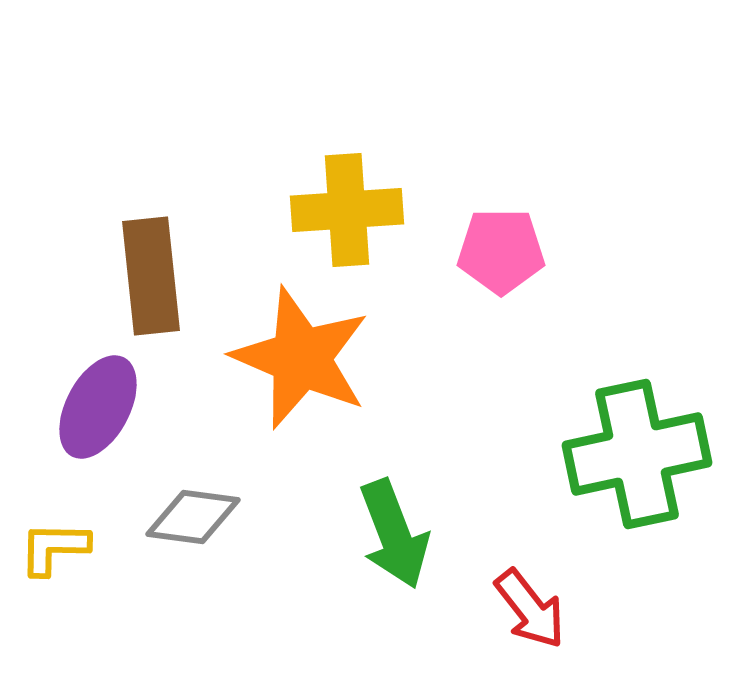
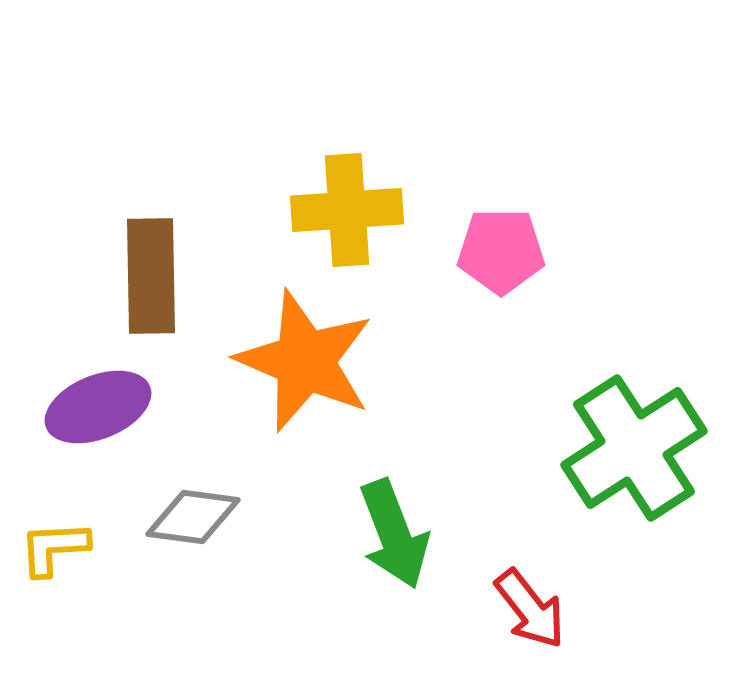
brown rectangle: rotated 5 degrees clockwise
orange star: moved 4 px right, 3 px down
purple ellipse: rotated 40 degrees clockwise
green cross: moved 3 px left, 6 px up; rotated 21 degrees counterclockwise
yellow L-shape: rotated 4 degrees counterclockwise
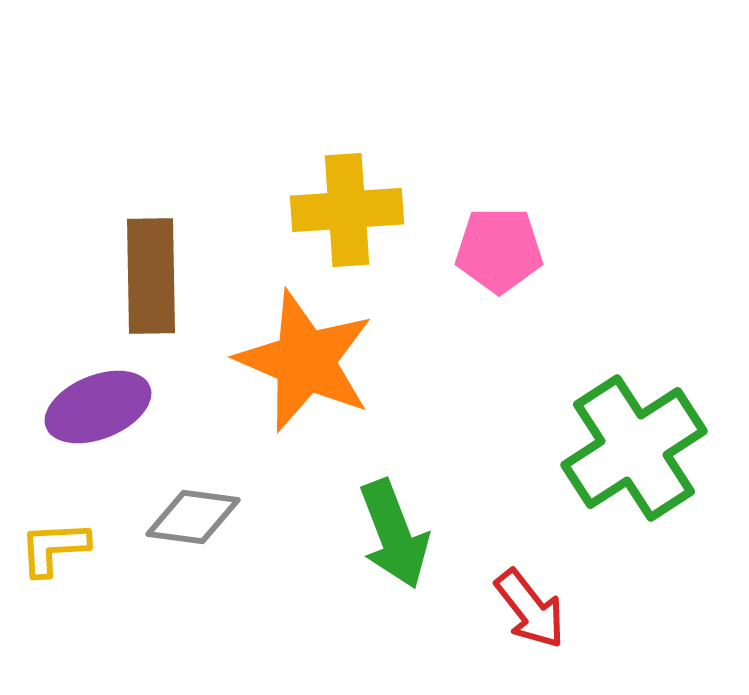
pink pentagon: moved 2 px left, 1 px up
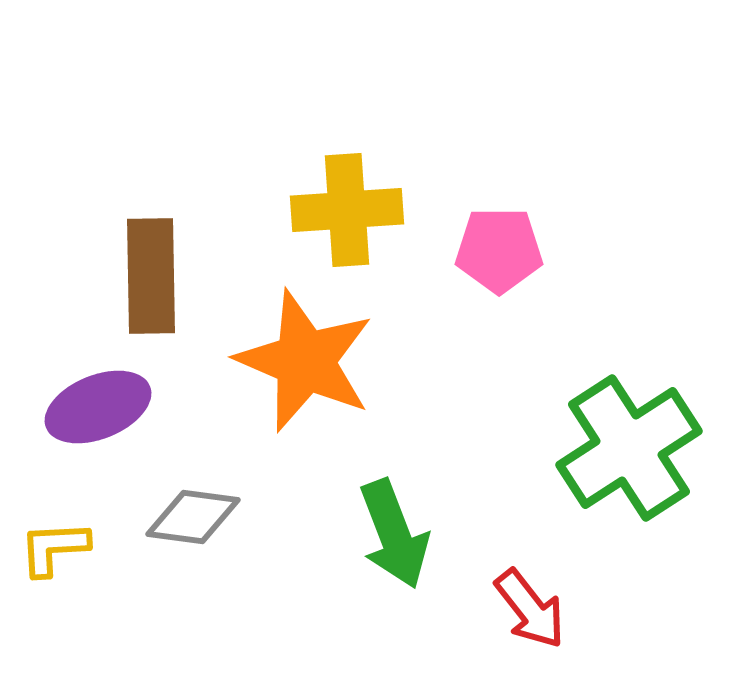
green cross: moved 5 px left
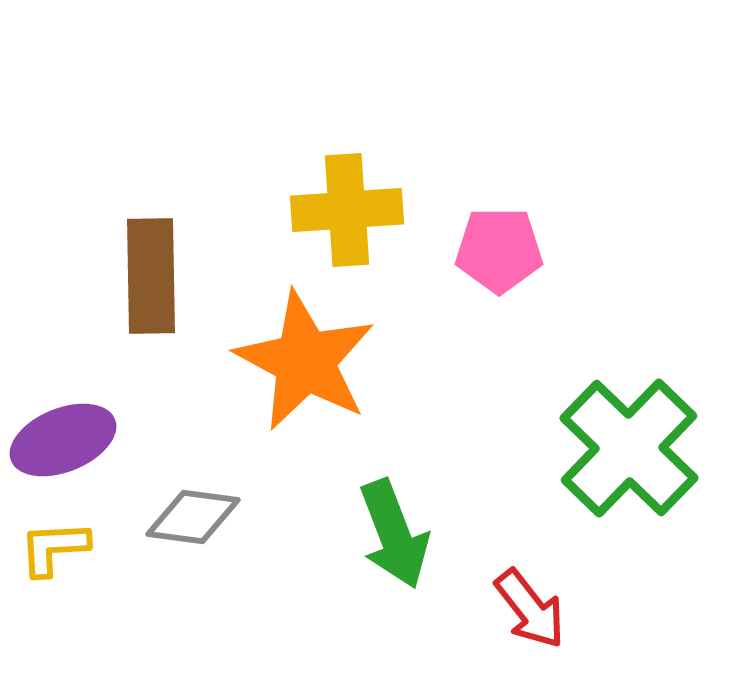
orange star: rotated 5 degrees clockwise
purple ellipse: moved 35 px left, 33 px down
green cross: rotated 13 degrees counterclockwise
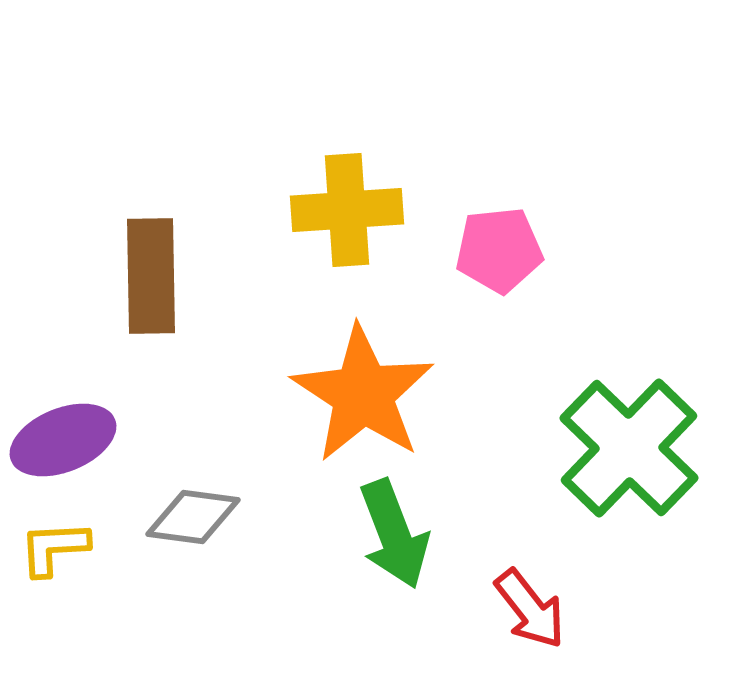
pink pentagon: rotated 6 degrees counterclockwise
orange star: moved 58 px right, 33 px down; rotated 5 degrees clockwise
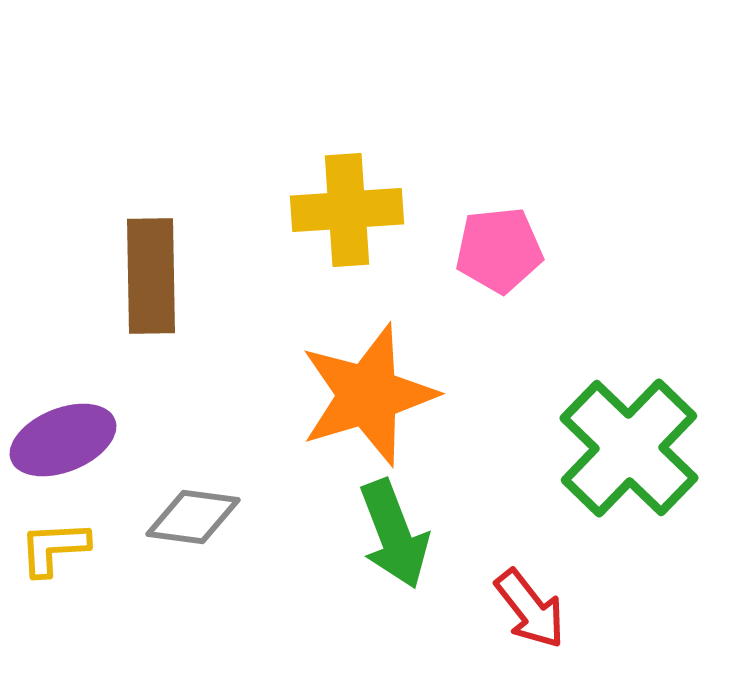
orange star: moved 5 px right, 1 px down; rotated 22 degrees clockwise
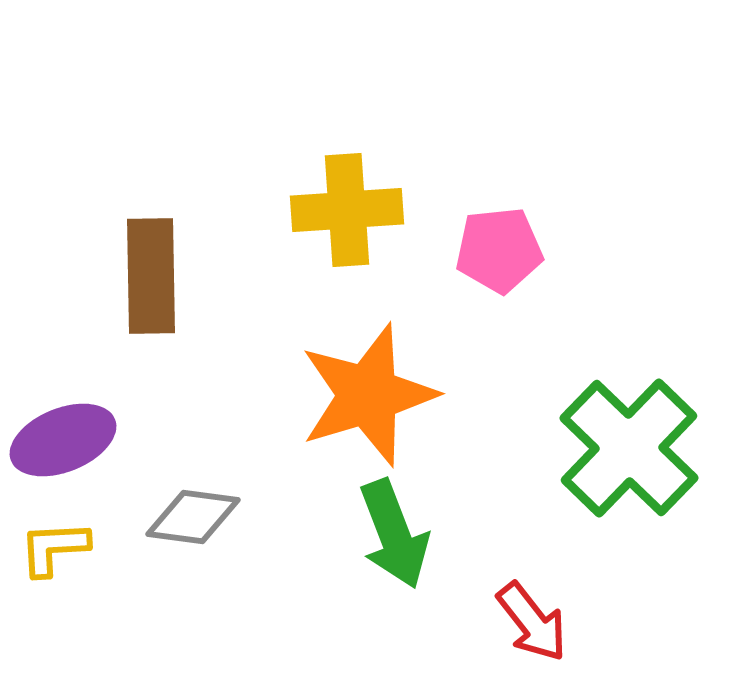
red arrow: moved 2 px right, 13 px down
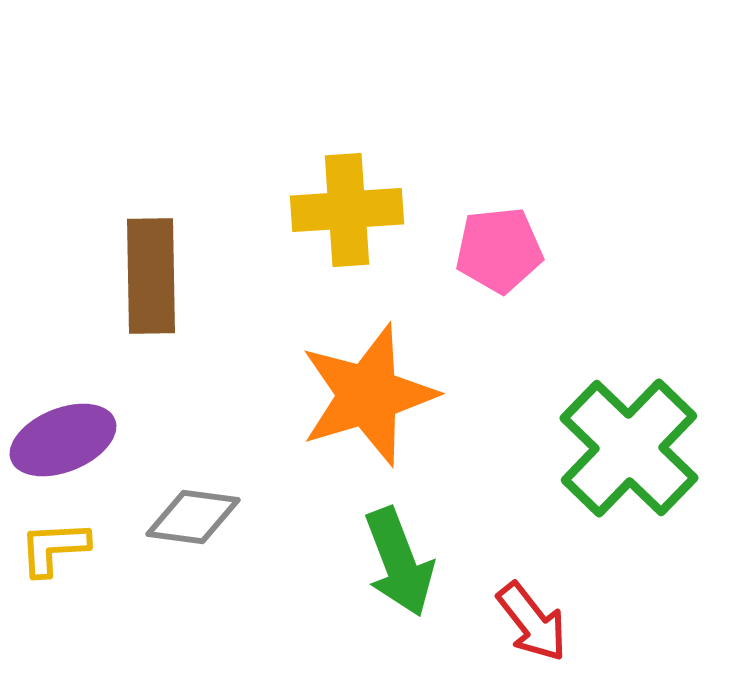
green arrow: moved 5 px right, 28 px down
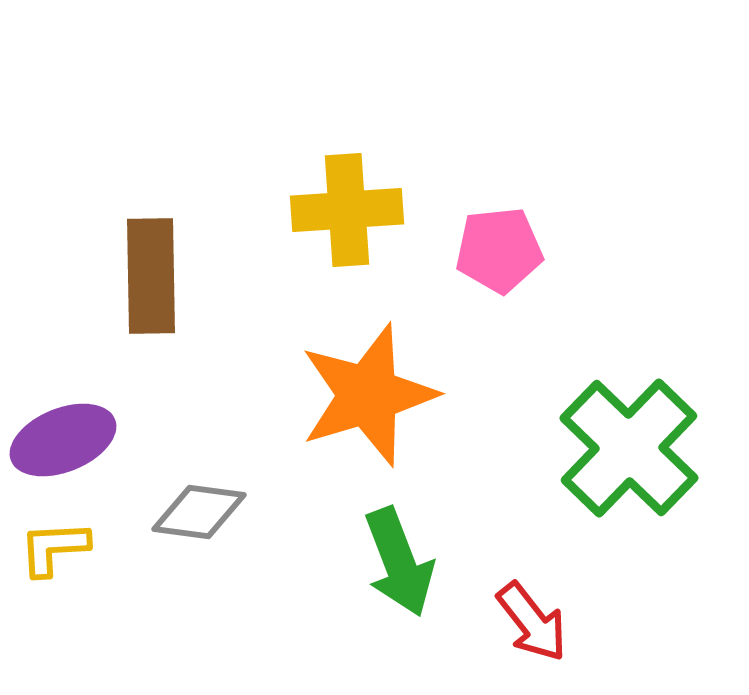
gray diamond: moved 6 px right, 5 px up
